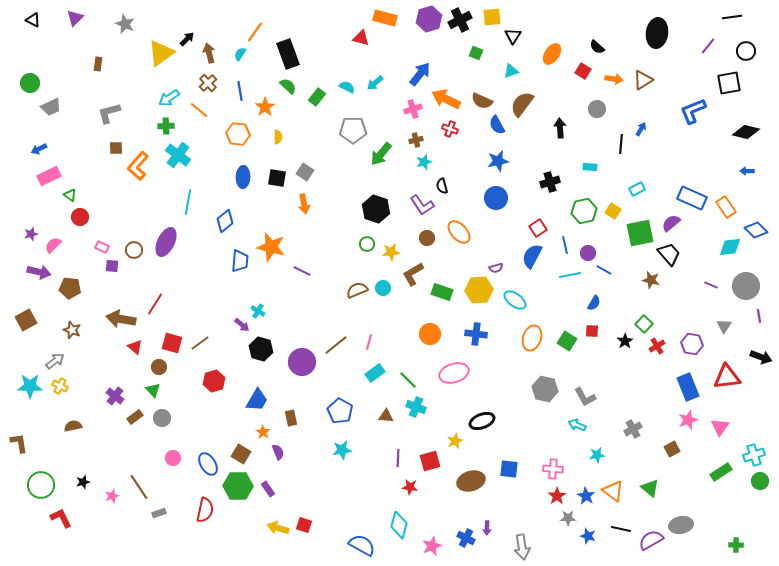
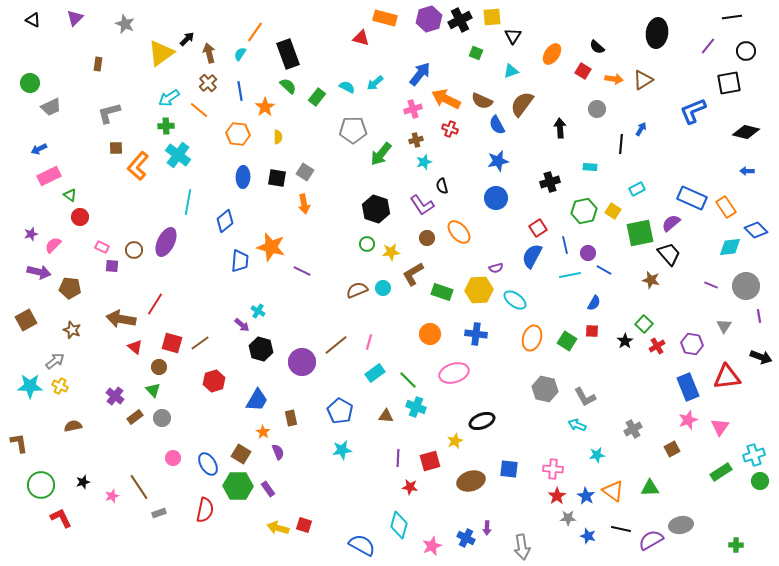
green triangle at (650, 488): rotated 42 degrees counterclockwise
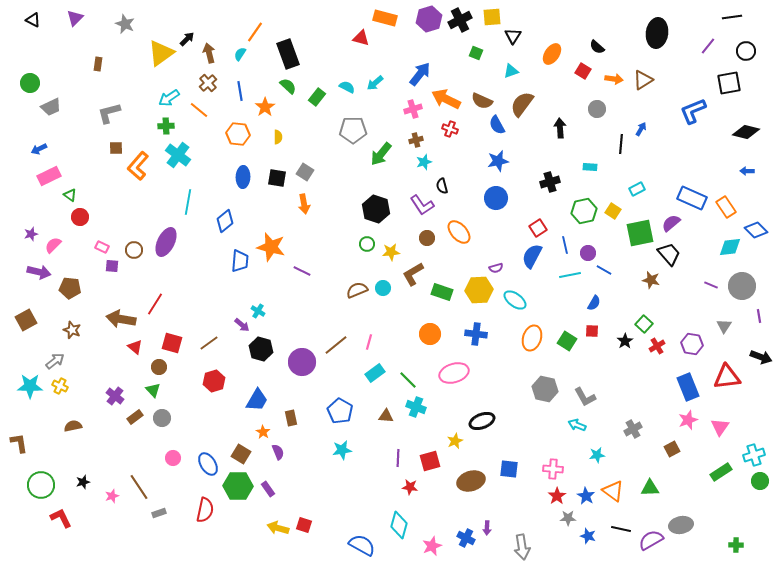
gray circle at (746, 286): moved 4 px left
brown line at (200, 343): moved 9 px right
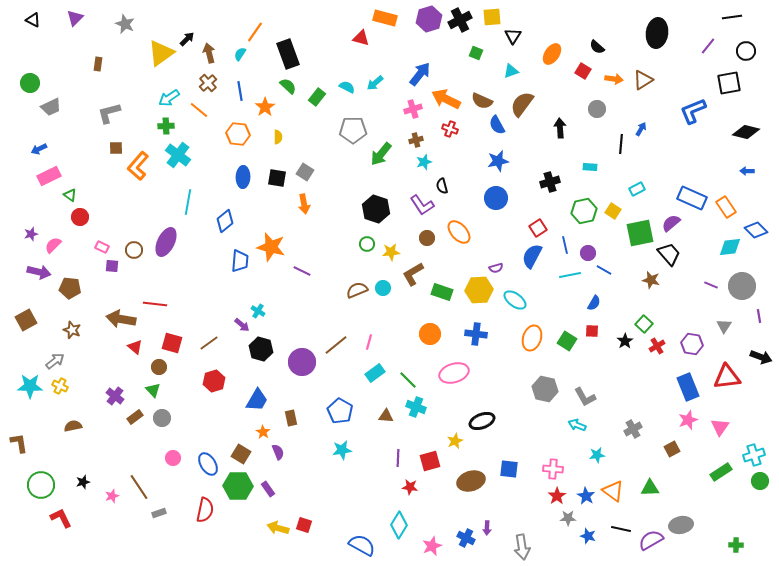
red line at (155, 304): rotated 65 degrees clockwise
cyan diamond at (399, 525): rotated 16 degrees clockwise
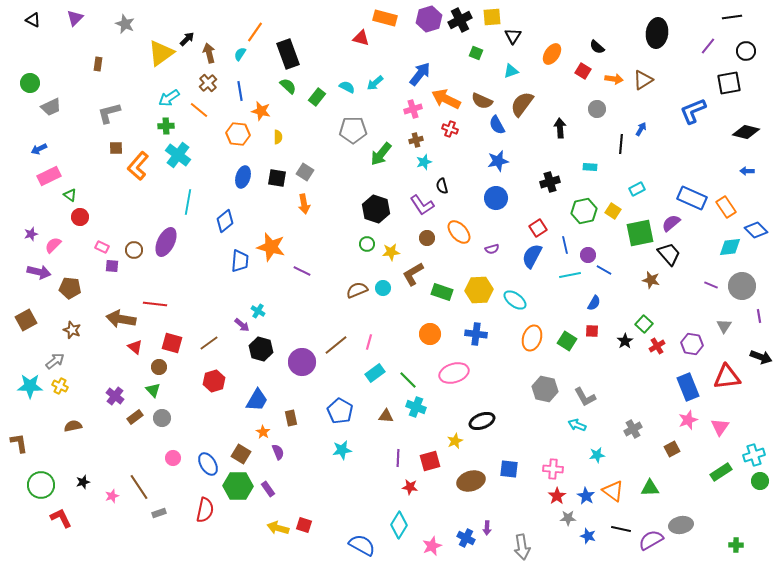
orange star at (265, 107): moved 4 px left, 4 px down; rotated 24 degrees counterclockwise
blue ellipse at (243, 177): rotated 15 degrees clockwise
purple circle at (588, 253): moved 2 px down
purple semicircle at (496, 268): moved 4 px left, 19 px up
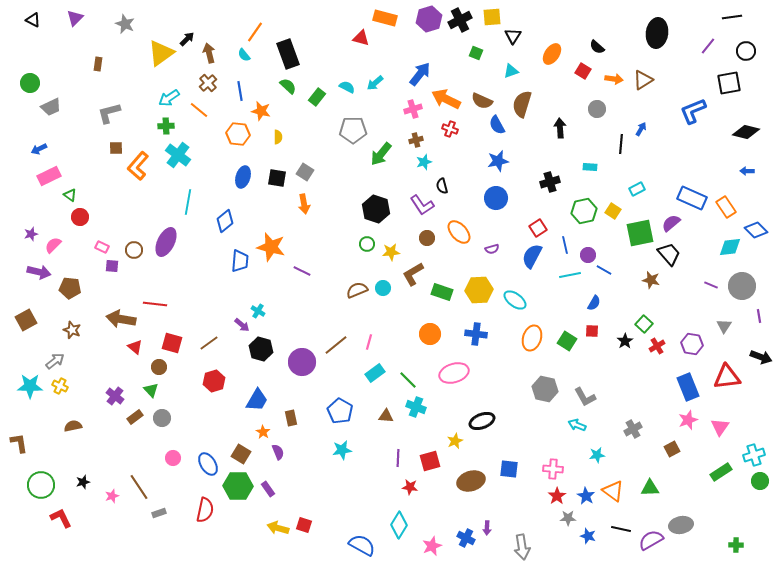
cyan semicircle at (240, 54): moved 4 px right, 1 px down; rotated 72 degrees counterclockwise
brown semicircle at (522, 104): rotated 20 degrees counterclockwise
green triangle at (153, 390): moved 2 px left
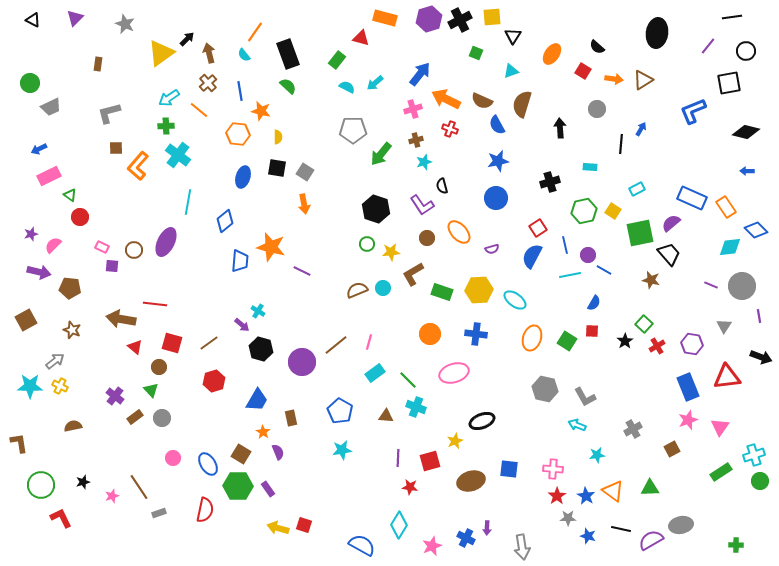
green rectangle at (317, 97): moved 20 px right, 37 px up
black square at (277, 178): moved 10 px up
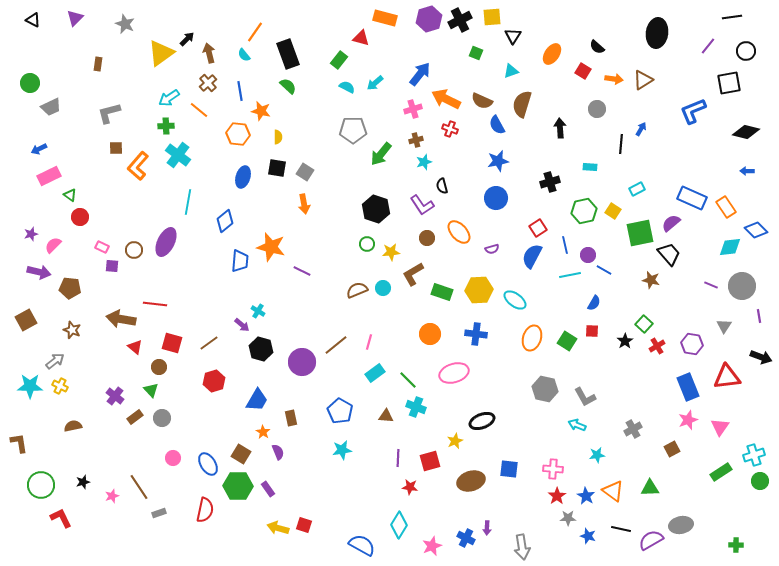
green rectangle at (337, 60): moved 2 px right
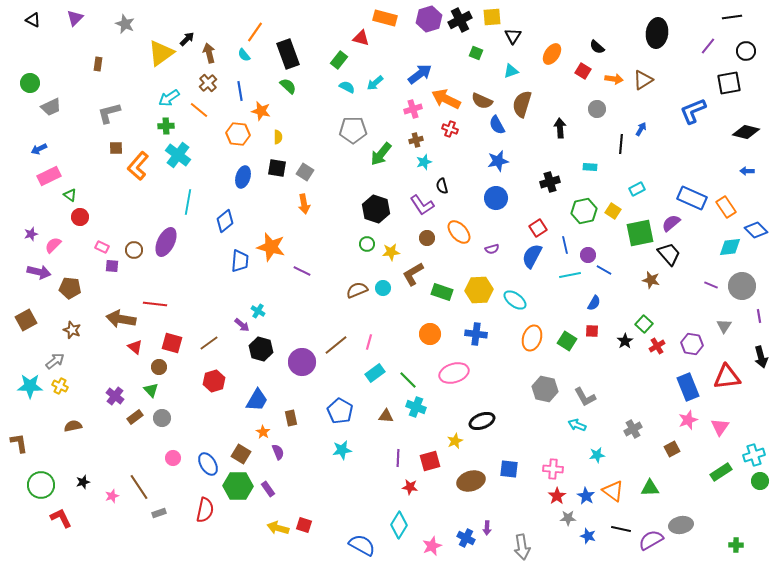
blue arrow at (420, 74): rotated 15 degrees clockwise
black arrow at (761, 357): rotated 55 degrees clockwise
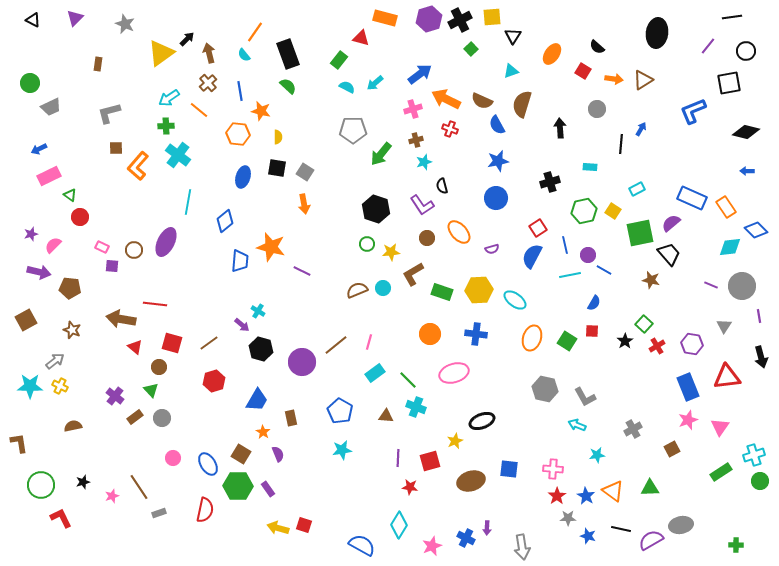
green square at (476, 53): moved 5 px left, 4 px up; rotated 24 degrees clockwise
purple semicircle at (278, 452): moved 2 px down
